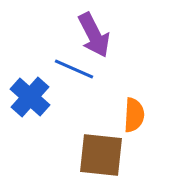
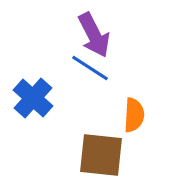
blue line: moved 16 px right, 1 px up; rotated 9 degrees clockwise
blue cross: moved 3 px right, 1 px down
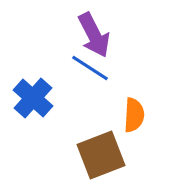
brown square: rotated 27 degrees counterclockwise
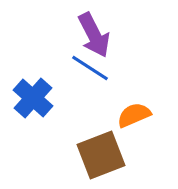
orange semicircle: rotated 116 degrees counterclockwise
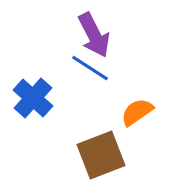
orange semicircle: moved 3 px right, 3 px up; rotated 12 degrees counterclockwise
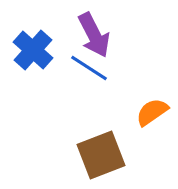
blue line: moved 1 px left
blue cross: moved 48 px up
orange semicircle: moved 15 px right
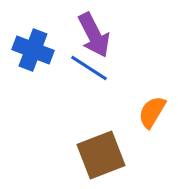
blue cross: rotated 21 degrees counterclockwise
orange semicircle: rotated 24 degrees counterclockwise
